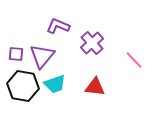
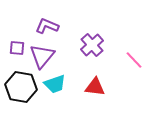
purple L-shape: moved 11 px left
purple cross: moved 2 px down
purple square: moved 1 px right, 6 px up
black hexagon: moved 2 px left, 1 px down
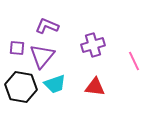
purple cross: moved 1 px right; rotated 25 degrees clockwise
pink line: moved 1 px down; rotated 18 degrees clockwise
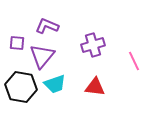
purple square: moved 5 px up
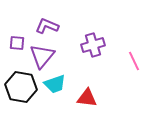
red triangle: moved 8 px left, 11 px down
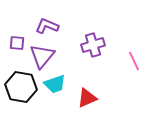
red triangle: rotated 30 degrees counterclockwise
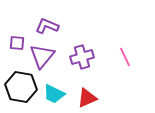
purple cross: moved 11 px left, 12 px down
pink line: moved 9 px left, 4 px up
cyan trapezoid: moved 1 px left, 10 px down; rotated 45 degrees clockwise
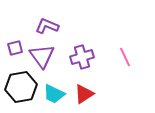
purple square: moved 2 px left, 5 px down; rotated 21 degrees counterclockwise
purple triangle: rotated 16 degrees counterclockwise
black hexagon: rotated 20 degrees counterclockwise
red triangle: moved 3 px left, 4 px up; rotated 10 degrees counterclockwise
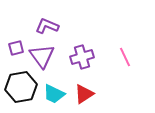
purple square: moved 1 px right
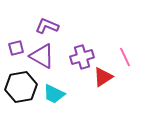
purple triangle: rotated 24 degrees counterclockwise
red triangle: moved 19 px right, 17 px up
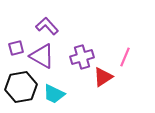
purple L-shape: rotated 25 degrees clockwise
pink line: rotated 48 degrees clockwise
